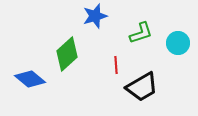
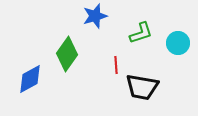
green diamond: rotated 12 degrees counterclockwise
blue diamond: rotated 68 degrees counterclockwise
black trapezoid: rotated 40 degrees clockwise
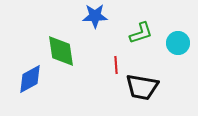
blue star: rotated 15 degrees clockwise
green diamond: moved 6 px left, 3 px up; rotated 44 degrees counterclockwise
